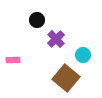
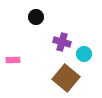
black circle: moved 1 px left, 3 px up
purple cross: moved 6 px right, 3 px down; rotated 30 degrees counterclockwise
cyan circle: moved 1 px right, 1 px up
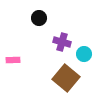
black circle: moved 3 px right, 1 px down
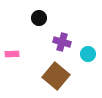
cyan circle: moved 4 px right
pink rectangle: moved 1 px left, 6 px up
brown square: moved 10 px left, 2 px up
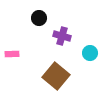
purple cross: moved 6 px up
cyan circle: moved 2 px right, 1 px up
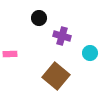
pink rectangle: moved 2 px left
